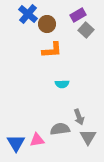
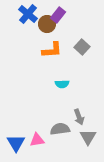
purple rectangle: moved 20 px left; rotated 21 degrees counterclockwise
gray square: moved 4 px left, 17 px down
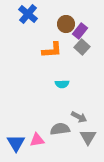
purple rectangle: moved 22 px right, 16 px down
brown circle: moved 19 px right
gray arrow: rotated 42 degrees counterclockwise
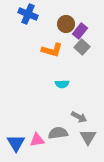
blue cross: rotated 18 degrees counterclockwise
orange L-shape: rotated 20 degrees clockwise
gray semicircle: moved 2 px left, 4 px down
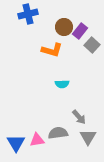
blue cross: rotated 36 degrees counterclockwise
brown circle: moved 2 px left, 3 px down
gray square: moved 10 px right, 2 px up
gray arrow: rotated 21 degrees clockwise
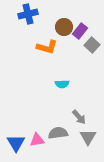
orange L-shape: moved 5 px left, 3 px up
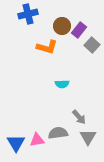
brown circle: moved 2 px left, 1 px up
purple rectangle: moved 1 px left, 1 px up
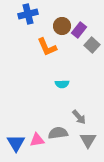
orange L-shape: rotated 50 degrees clockwise
gray triangle: moved 3 px down
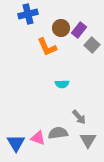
brown circle: moved 1 px left, 2 px down
pink triangle: moved 1 px right, 2 px up; rotated 28 degrees clockwise
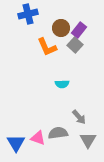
gray square: moved 17 px left
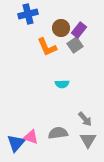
gray square: rotated 14 degrees clockwise
gray arrow: moved 6 px right, 2 px down
pink triangle: moved 7 px left, 1 px up
blue triangle: rotated 12 degrees clockwise
